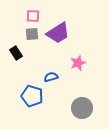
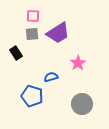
pink star: rotated 14 degrees counterclockwise
gray circle: moved 4 px up
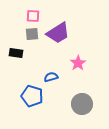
black rectangle: rotated 48 degrees counterclockwise
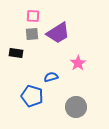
gray circle: moved 6 px left, 3 px down
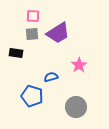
pink star: moved 1 px right, 2 px down
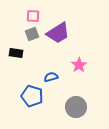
gray square: rotated 16 degrees counterclockwise
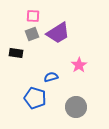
blue pentagon: moved 3 px right, 2 px down
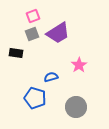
pink square: rotated 24 degrees counterclockwise
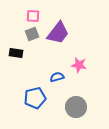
pink square: rotated 24 degrees clockwise
purple trapezoid: rotated 20 degrees counterclockwise
pink star: rotated 28 degrees counterclockwise
blue semicircle: moved 6 px right
blue pentagon: rotated 30 degrees counterclockwise
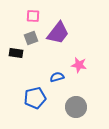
gray square: moved 1 px left, 4 px down
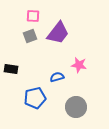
gray square: moved 1 px left, 2 px up
black rectangle: moved 5 px left, 16 px down
